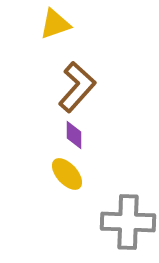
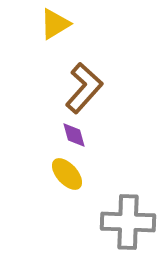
yellow triangle: rotated 12 degrees counterclockwise
brown L-shape: moved 7 px right, 1 px down
purple diamond: rotated 16 degrees counterclockwise
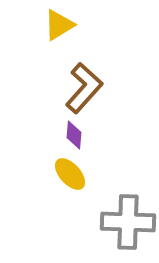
yellow triangle: moved 4 px right, 1 px down
purple diamond: rotated 20 degrees clockwise
yellow ellipse: moved 3 px right
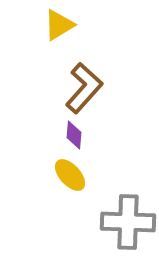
yellow ellipse: moved 1 px down
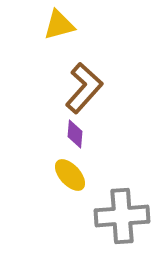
yellow triangle: rotated 16 degrees clockwise
purple diamond: moved 1 px right, 1 px up
gray cross: moved 6 px left, 6 px up; rotated 6 degrees counterclockwise
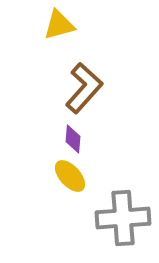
purple diamond: moved 2 px left, 5 px down
yellow ellipse: moved 1 px down
gray cross: moved 1 px right, 2 px down
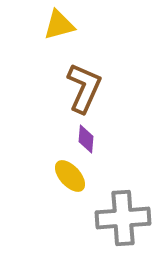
brown L-shape: rotated 18 degrees counterclockwise
purple diamond: moved 13 px right
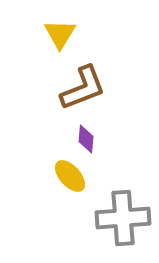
yellow triangle: moved 1 px right, 9 px down; rotated 44 degrees counterclockwise
brown L-shape: moved 1 px left; rotated 45 degrees clockwise
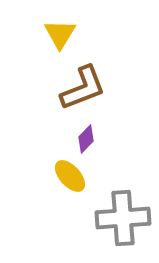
purple diamond: rotated 40 degrees clockwise
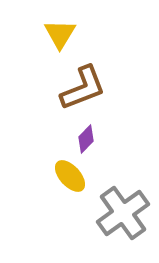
gray cross: moved 5 px up; rotated 32 degrees counterclockwise
